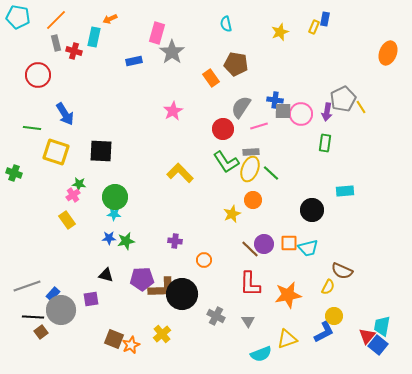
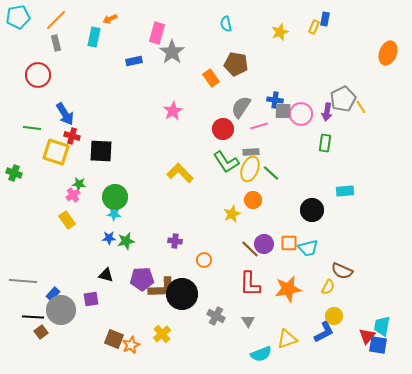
cyan pentagon at (18, 17): rotated 20 degrees counterclockwise
red cross at (74, 51): moved 2 px left, 85 px down
gray line at (27, 286): moved 4 px left, 5 px up; rotated 24 degrees clockwise
orange star at (288, 295): moved 6 px up
blue square at (378, 345): rotated 30 degrees counterclockwise
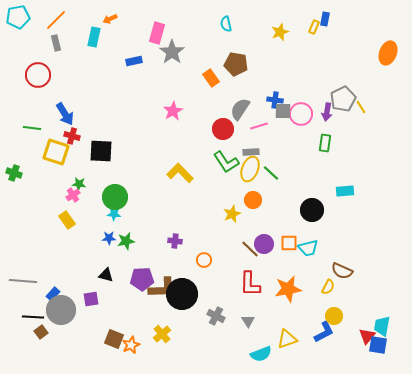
gray semicircle at (241, 107): moved 1 px left, 2 px down
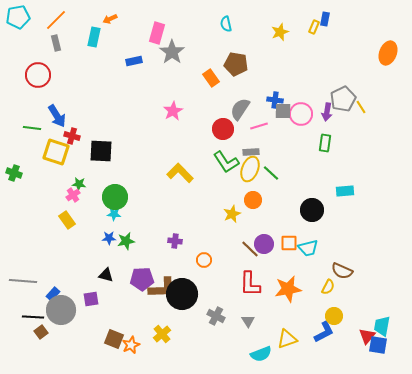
blue arrow at (65, 114): moved 8 px left, 2 px down
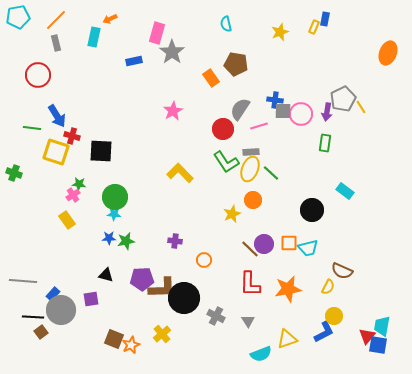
cyan rectangle at (345, 191): rotated 42 degrees clockwise
black circle at (182, 294): moved 2 px right, 4 px down
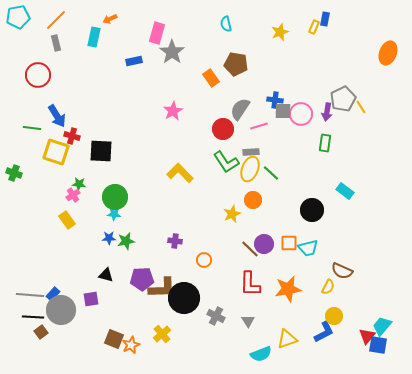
gray line at (23, 281): moved 7 px right, 14 px down
cyan trapezoid at (382, 326): rotated 30 degrees clockwise
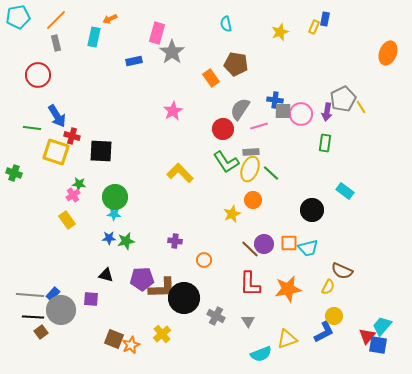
purple square at (91, 299): rotated 14 degrees clockwise
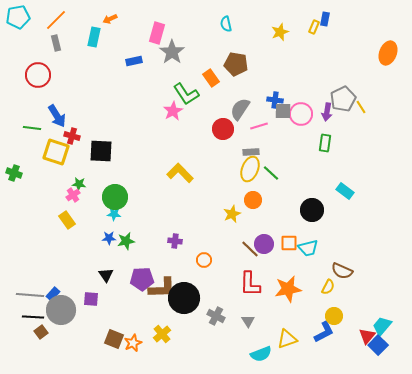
green L-shape at (226, 162): moved 40 px left, 68 px up
black triangle at (106, 275): rotated 42 degrees clockwise
orange star at (131, 345): moved 2 px right, 2 px up
blue square at (378, 345): rotated 36 degrees clockwise
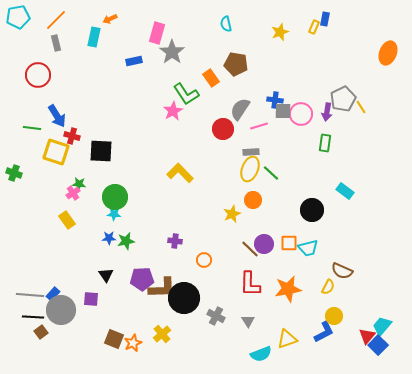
pink cross at (73, 195): moved 2 px up
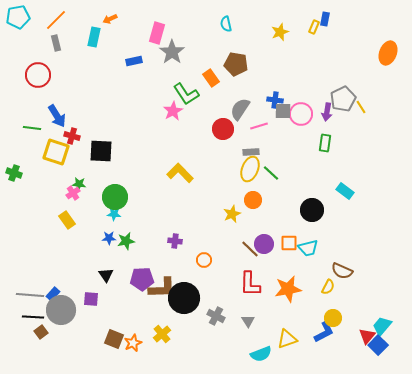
yellow circle at (334, 316): moved 1 px left, 2 px down
